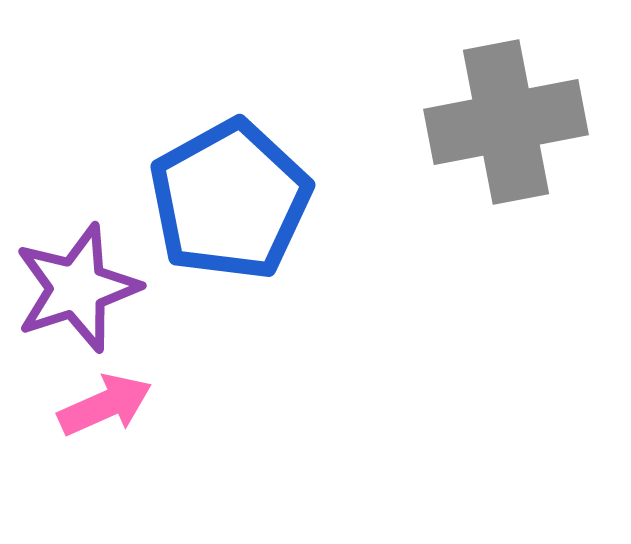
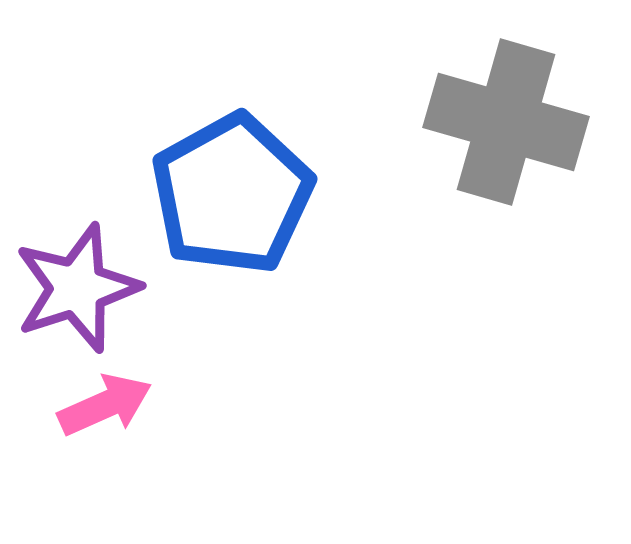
gray cross: rotated 27 degrees clockwise
blue pentagon: moved 2 px right, 6 px up
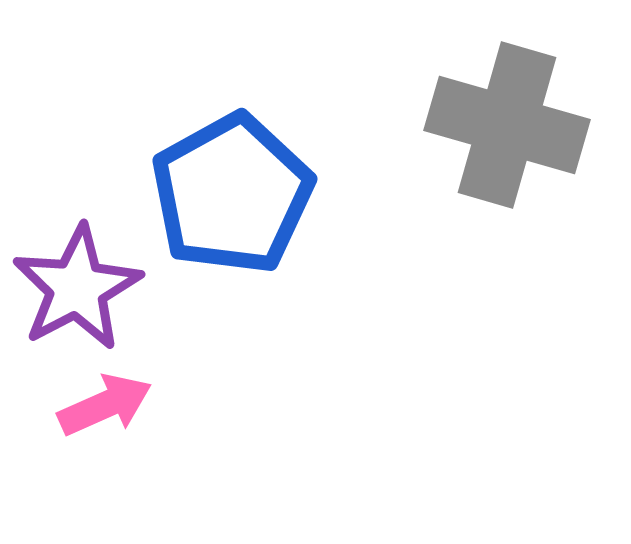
gray cross: moved 1 px right, 3 px down
purple star: rotated 10 degrees counterclockwise
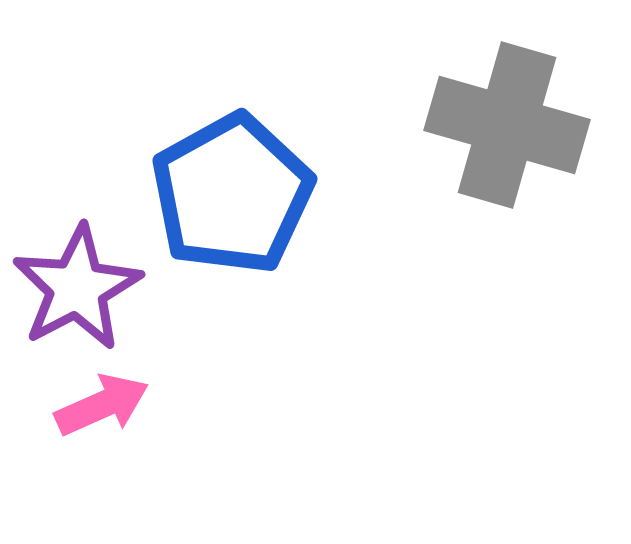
pink arrow: moved 3 px left
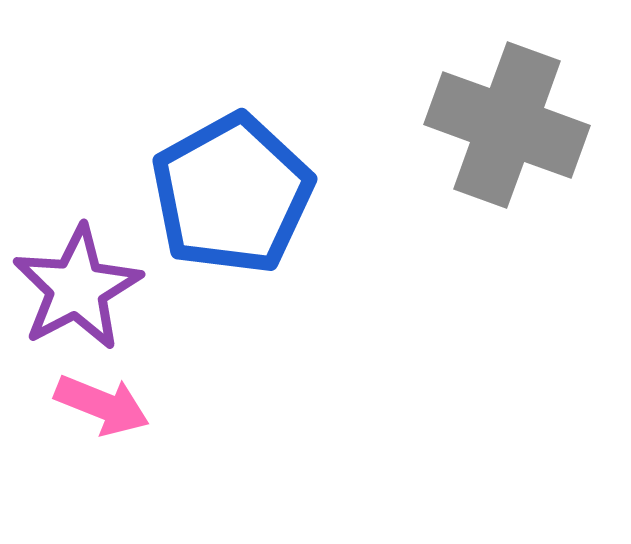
gray cross: rotated 4 degrees clockwise
pink arrow: rotated 46 degrees clockwise
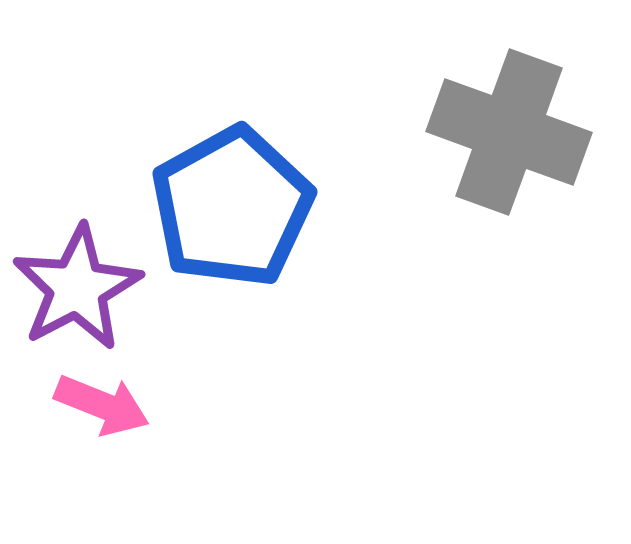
gray cross: moved 2 px right, 7 px down
blue pentagon: moved 13 px down
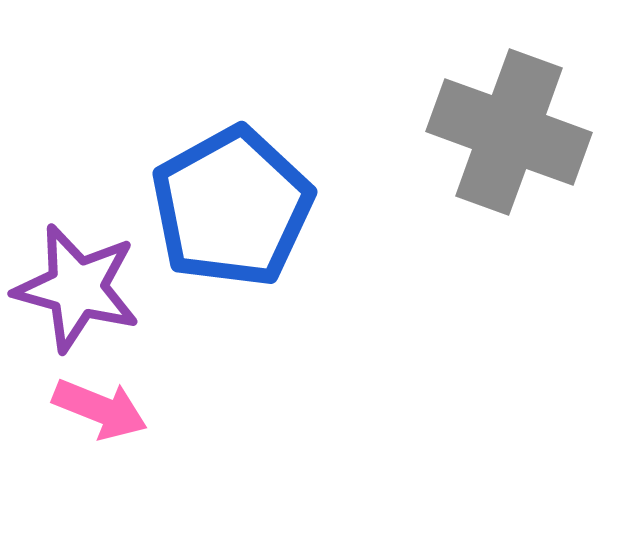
purple star: rotated 29 degrees counterclockwise
pink arrow: moved 2 px left, 4 px down
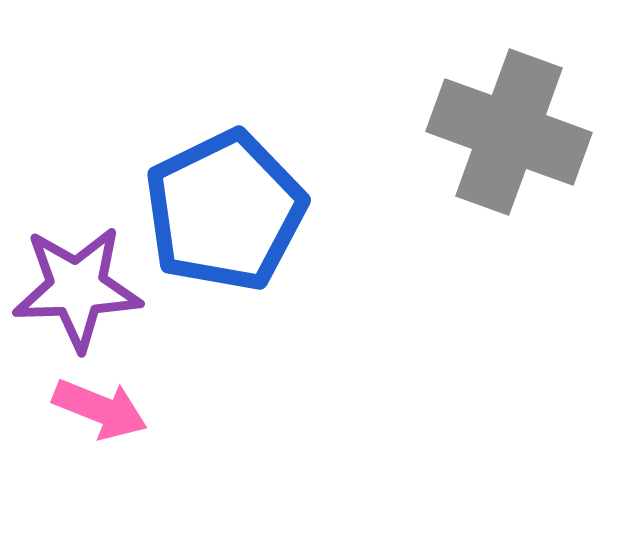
blue pentagon: moved 7 px left, 4 px down; rotated 3 degrees clockwise
purple star: rotated 17 degrees counterclockwise
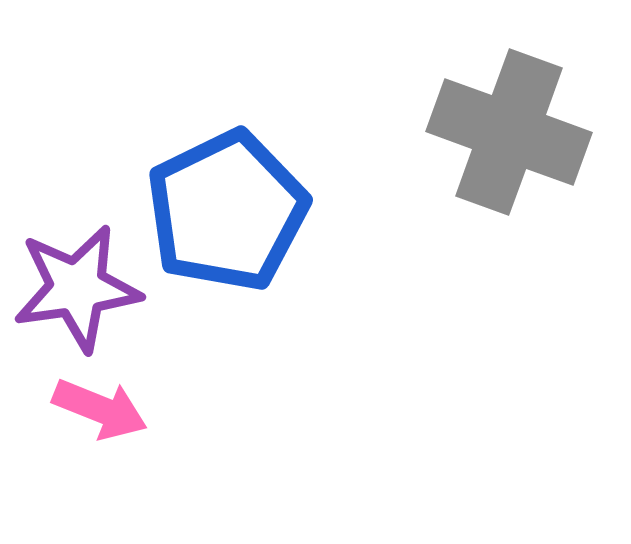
blue pentagon: moved 2 px right
purple star: rotated 6 degrees counterclockwise
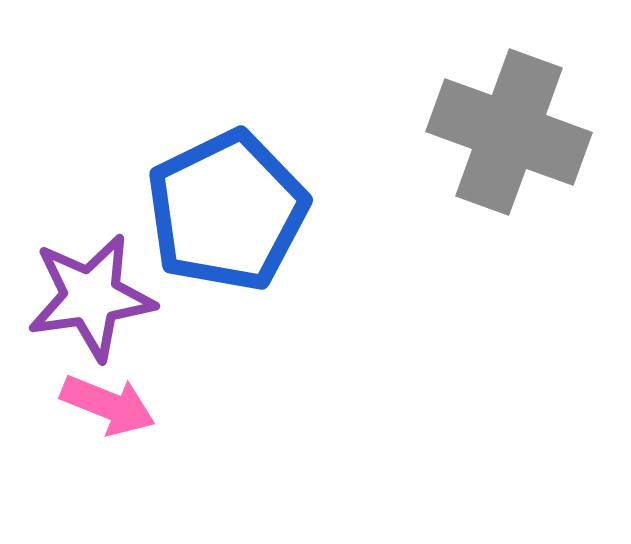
purple star: moved 14 px right, 9 px down
pink arrow: moved 8 px right, 4 px up
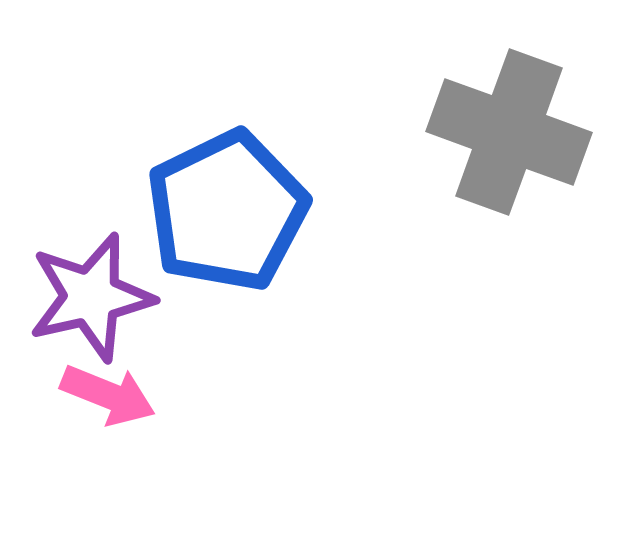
purple star: rotated 5 degrees counterclockwise
pink arrow: moved 10 px up
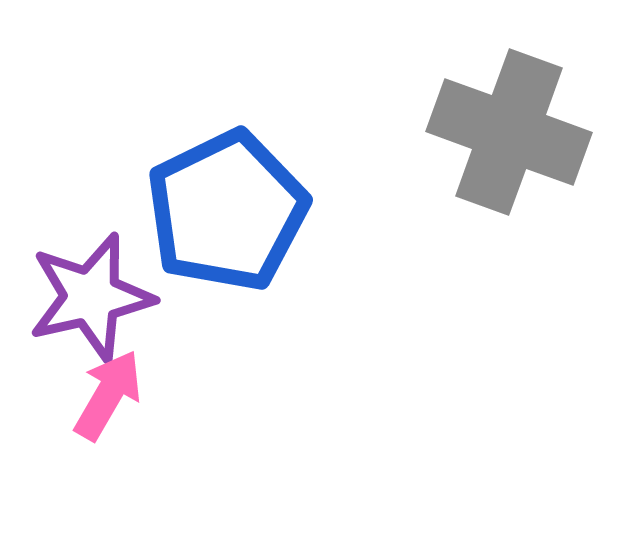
pink arrow: rotated 82 degrees counterclockwise
